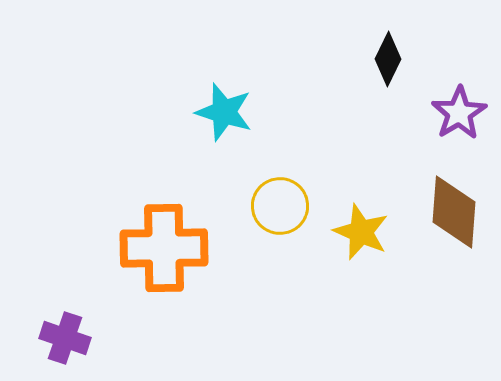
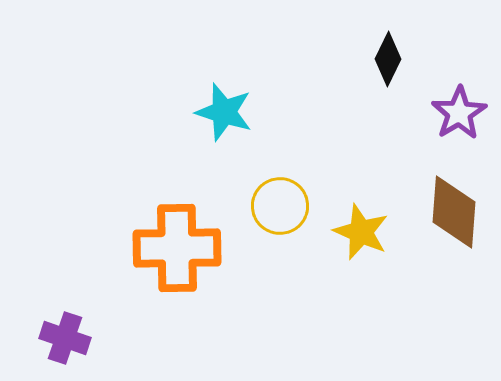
orange cross: moved 13 px right
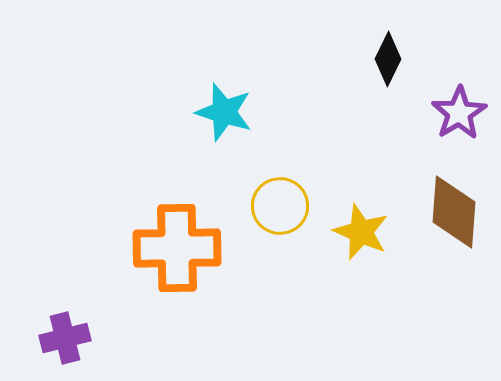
purple cross: rotated 33 degrees counterclockwise
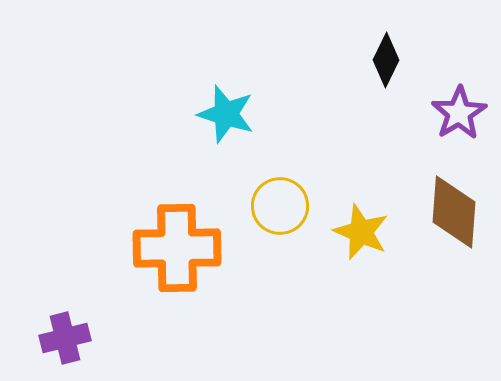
black diamond: moved 2 px left, 1 px down
cyan star: moved 2 px right, 2 px down
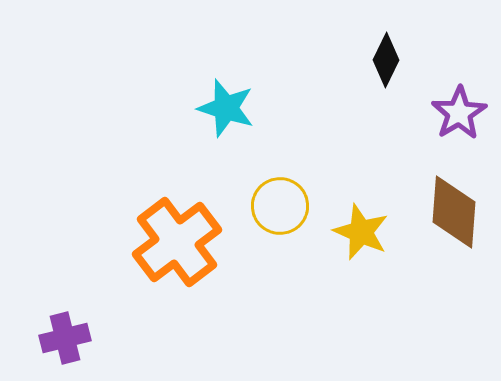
cyan star: moved 6 px up
orange cross: moved 6 px up; rotated 36 degrees counterclockwise
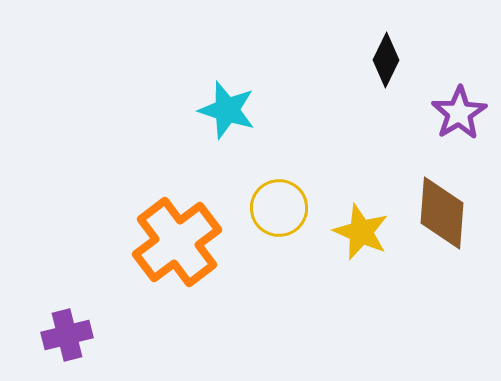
cyan star: moved 1 px right, 2 px down
yellow circle: moved 1 px left, 2 px down
brown diamond: moved 12 px left, 1 px down
purple cross: moved 2 px right, 3 px up
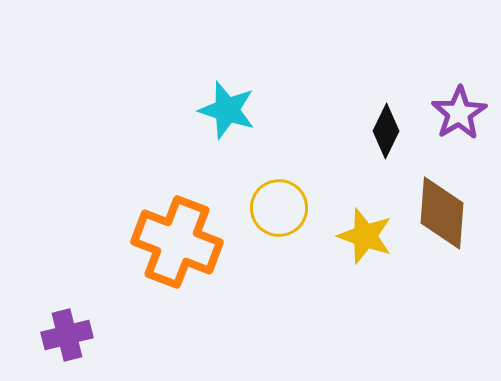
black diamond: moved 71 px down
yellow star: moved 4 px right, 4 px down; rotated 4 degrees counterclockwise
orange cross: rotated 32 degrees counterclockwise
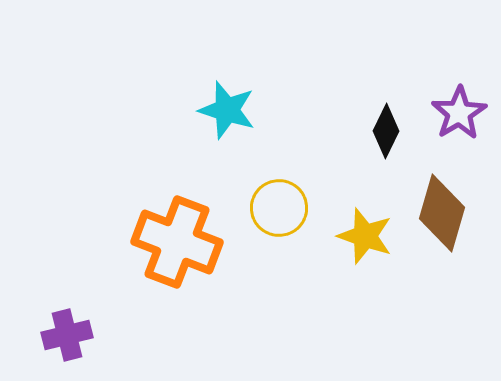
brown diamond: rotated 12 degrees clockwise
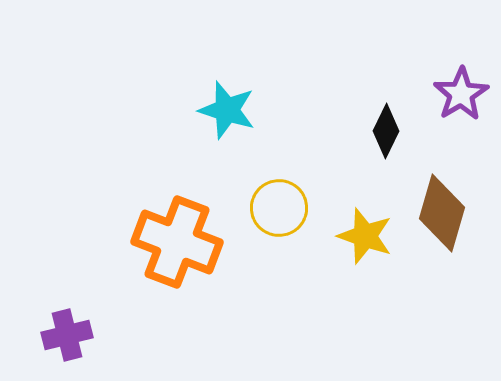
purple star: moved 2 px right, 19 px up
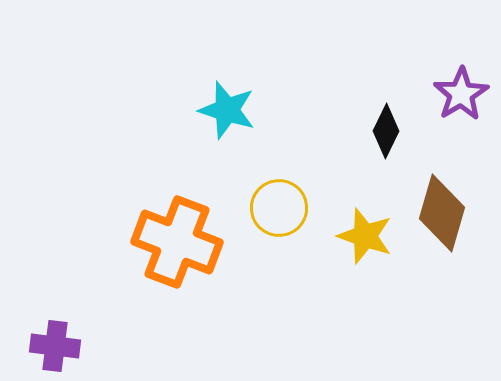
purple cross: moved 12 px left, 11 px down; rotated 21 degrees clockwise
